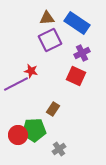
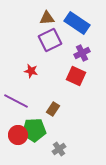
purple line: moved 17 px down; rotated 55 degrees clockwise
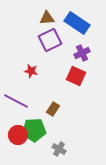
gray cross: rotated 24 degrees counterclockwise
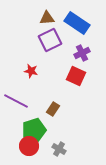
green pentagon: rotated 15 degrees counterclockwise
red circle: moved 11 px right, 11 px down
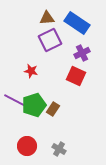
green pentagon: moved 25 px up
red circle: moved 2 px left
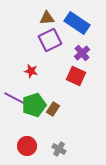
purple cross: rotated 14 degrees counterclockwise
purple line: moved 2 px up
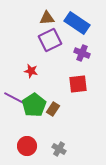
purple cross: rotated 28 degrees counterclockwise
red square: moved 2 px right, 8 px down; rotated 30 degrees counterclockwise
green pentagon: rotated 15 degrees counterclockwise
